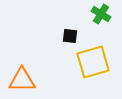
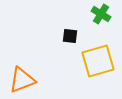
yellow square: moved 5 px right, 1 px up
orange triangle: rotated 20 degrees counterclockwise
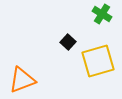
green cross: moved 1 px right
black square: moved 2 px left, 6 px down; rotated 35 degrees clockwise
